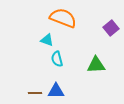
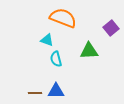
cyan semicircle: moved 1 px left
green triangle: moved 7 px left, 14 px up
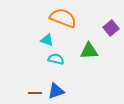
cyan semicircle: rotated 119 degrees clockwise
blue triangle: rotated 18 degrees counterclockwise
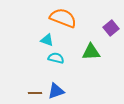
green triangle: moved 2 px right, 1 px down
cyan semicircle: moved 1 px up
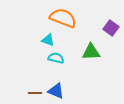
purple square: rotated 14 degrees counterclockwise
cyan triangle: moved 1 px right
blue triangle: rotated 42 degrees clockwise
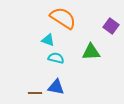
orange semicircle: rotated 12 degrees clockwise
purple square: moved 2 px up
blue triangle: moved 4 px up; rotated 12 degrees counterclockwise
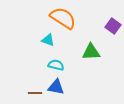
purple square: moved 2 px right
cyan semicircle: moved 7 px down
